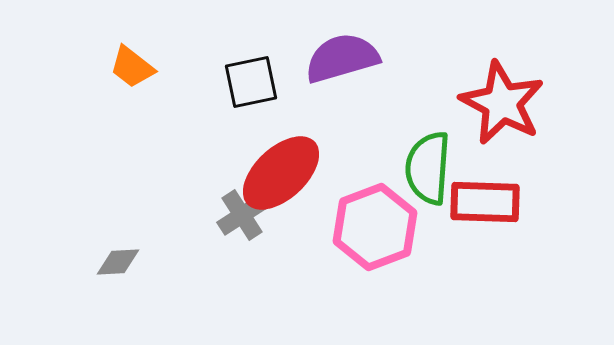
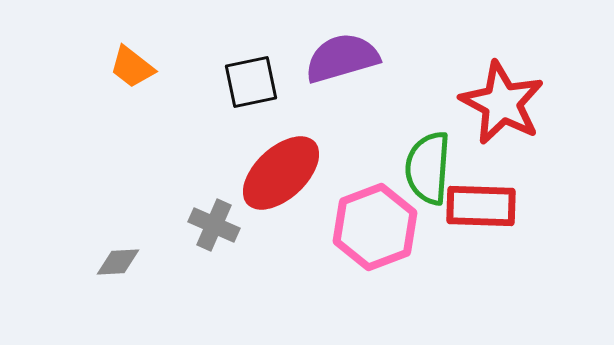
red rectangle: moved 4 px left, 4 px down
gray cross: moved 28 px left, 10 px down; rotated 33 degrees counterclockwise
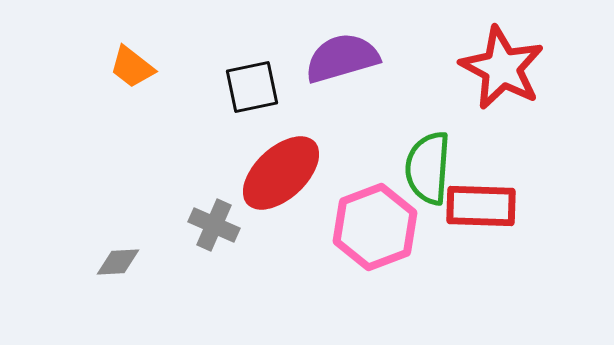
black square: moved 1 px right, 5 px down
red star: moved 35 px up
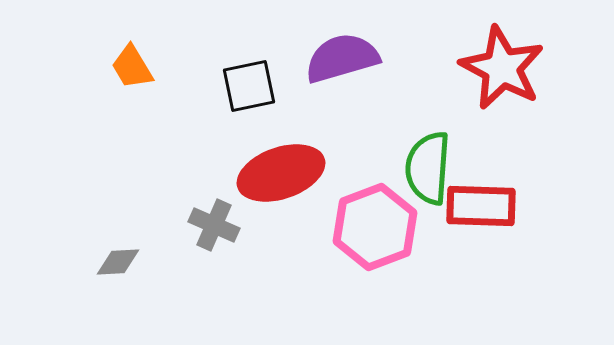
orange trapezoid: rotated 21 degrees clockwise
black square: moved 3 px left, 1 px up
red ellipse: rotated 24 degrees clockwise
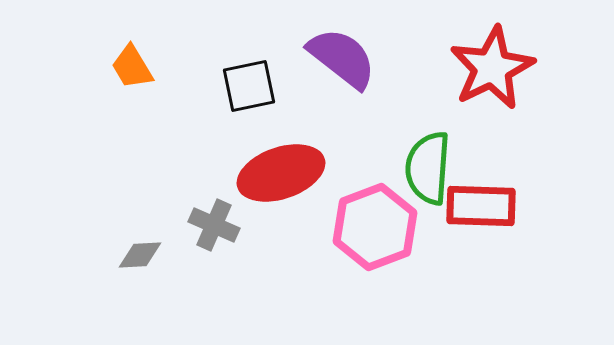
purple semicircle: rotated 54 degrees clockwise
red star: moved 10 px left; rotated 18 degrees clockwise
gray diamond: moved 22 px right, 7 px up
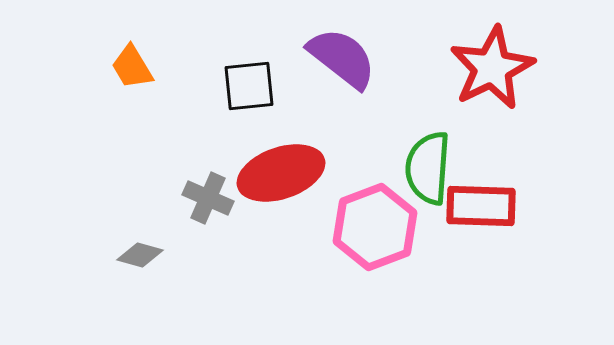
black square: rotated 6 degrees clockwise
gray cross: moved 6 px left, 27 px up
gray diamond: rotated 18 degrees clockwise
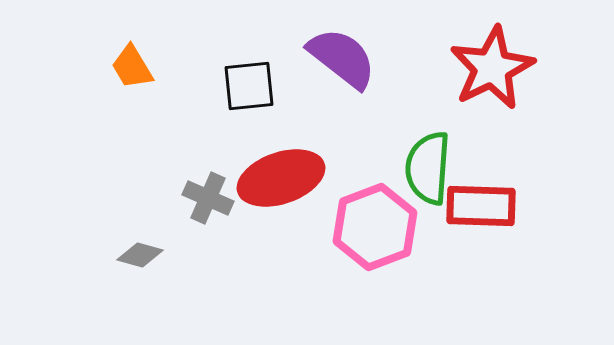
red ellipse: moved 5 px down
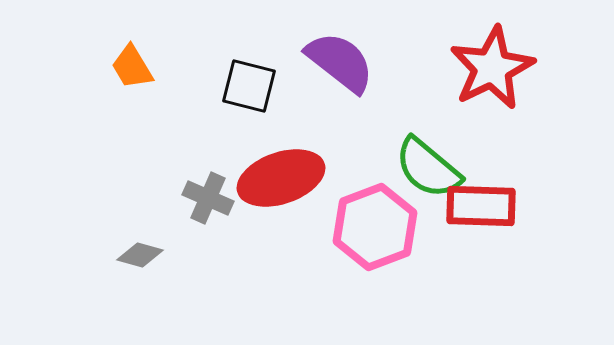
purple semicircle: moved 2 px left, 4 px down
black square: rotated 20 degrees clockwise
green semicircle: rotated 54 degrees counterclockwise
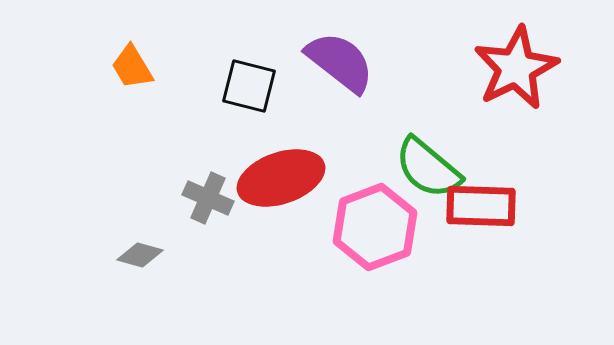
red star: moved 24 px right
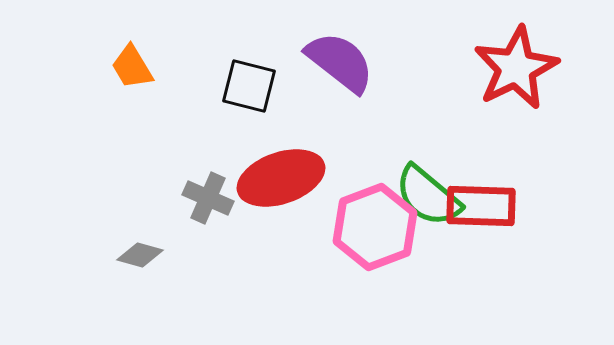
green semicircle: moved 28 px down
